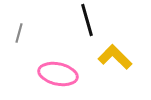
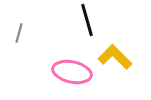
pink ellipse: moved 14 px right, 2 px up
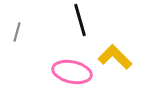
black line: moved 7 px left
gray line: moved 2 px left, 1 px up
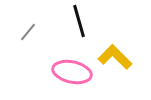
black line: moved 1 px left, 1 px down
gray line: moved 11 px right; rotated 24 degrees clockwise
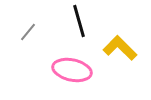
yellow L-shape: moved 5 px right, 9 px up
pink ellipse: moved 2 px up
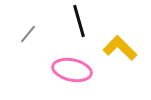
gray line: moved 2 px down
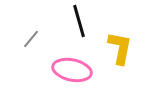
gray line: moved 3 px right, 5 px down
yellow L-shape: rotated 56 degrees clockwise
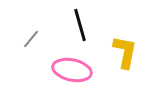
black line: moved 1 px right, 4 px down
yellow L-shape: moved 5 px right, 4 px down
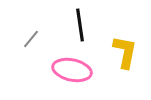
black line: rotated 8 degrees clockwise
